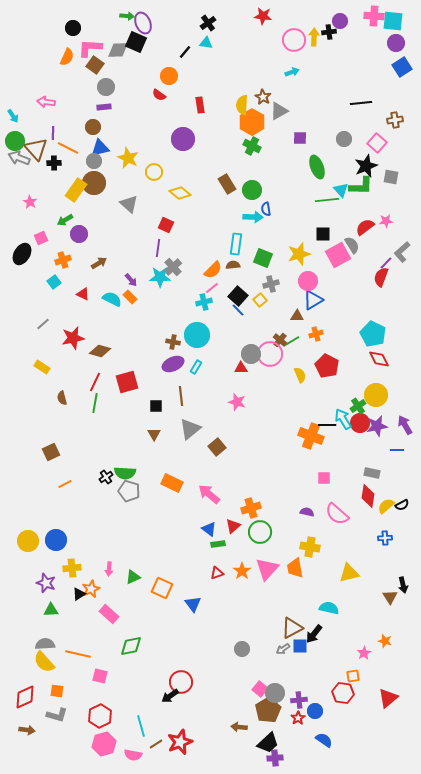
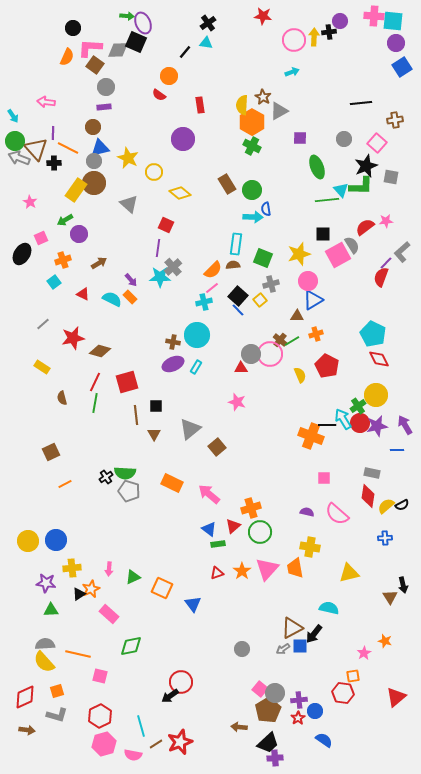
brown line at (181, 396): moved 45 px left, 19 px down
purple star at (46, 583): rotated 12 degrees counterclockwise
orange square at (57, 691): rotated 24 degrees counterclockwise
red triangle at (388, 698): moved 8 px right, 1 px up
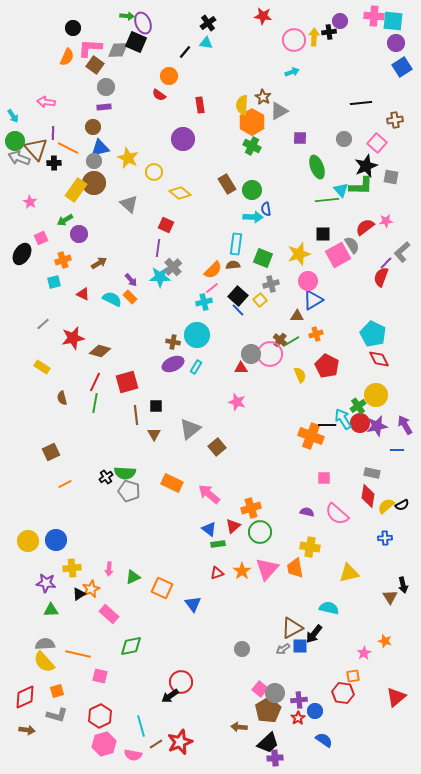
cyan square at (54, 282): rotated 24 degrees clockwise
